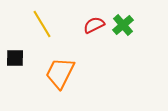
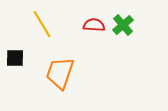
red semicircle: rotated 30 degrees clockwise
orange trapezoid: rotated 8 degrees counterclockwise
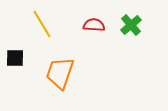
green cross: moved 8 px right
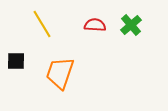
red semicircle: moved 1 px right
black square: moved 1 px right, 3 px down
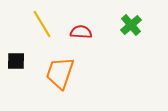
red semicircle: moved 14 px left, 7 px down
